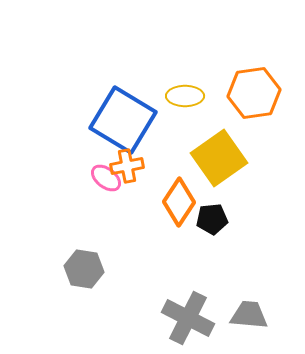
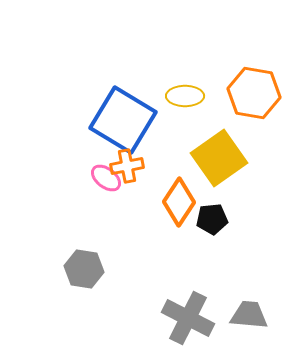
orange hexagon: rotated 18 degrees clockwise
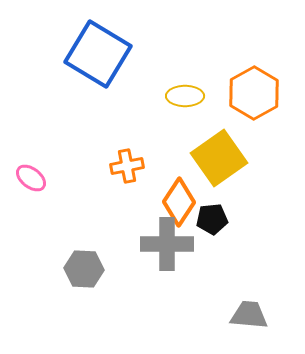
orange hexagon: rotated 21 degrees clockwise
blue square: moved 25 px left, 66 px up
pink ellipse: moved 75 px left
gray hexagon: rotated 6 degrees counterclockwise
gray cross: moved 21 px left, 74 px up; rotated 27 degrees counterclockwise
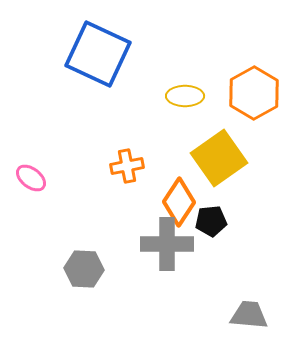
blue square: rotated 6 degrees counterclockwise
black pentagon: moved 1 px left, 2 px down
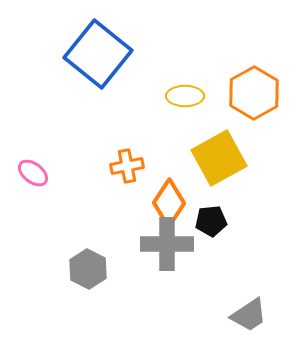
blue square: rotated 14 degrees clockwise
yellow square: rotated 6 degrees clockwise
pink ellipse: moved 2 px right, 5 px up
orange diamond: moved 10 px left, 1 px down
gray hexagon: moved 4 px right; rotated 24 degrees clockwise
gray trapezoid: rotated 141 degrees clockwise
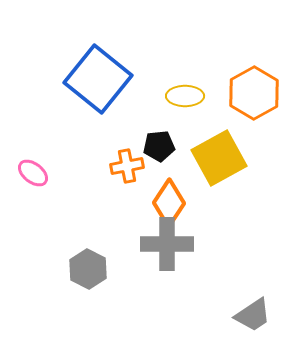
blue square: moved 25 px down
black pentagon: moved 52 px left, 75 px up
gray trapezoid: moved 4 px right
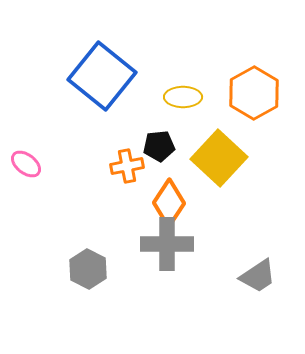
blue square: moved 4 px right, 3 px up
yellow ellipse: moved 2 px left, 1 px down
yellow square: rotated 18 degrees counterclockwise
pink ellipse: moved 7 px left, 9 px up
gray trapezoid: moved 5 px right, 39 px up
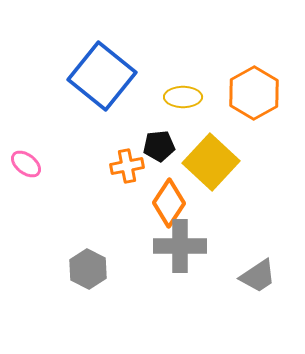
yellow square: moved 8 px left, 4 px down
gray cross: moved 13 px right, 2 px down
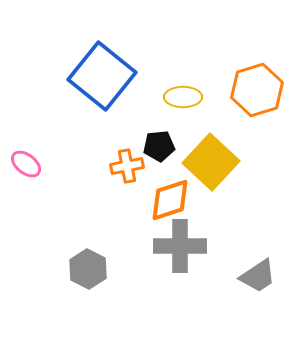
orange hexagon: moved 3 px right, 3 px up; rotated 12 degrees clockwise
orange diamond: moved 1 px right, 3 px up; rotated 39 degrees clockwise
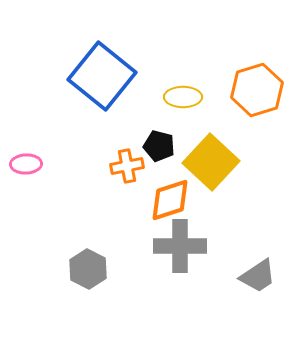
black pentagon: rotated 20 degrees clockwise
pink ellipse: rotated 40 degrees counterclockwise
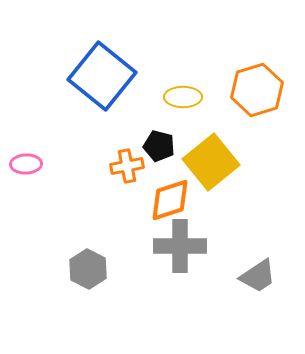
yellow square: rotated 8 degrees clockwise
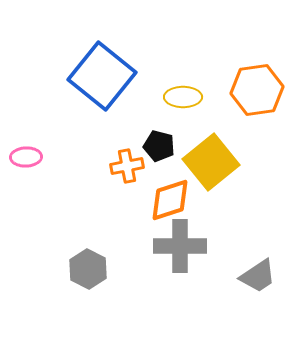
orange hexagon: rotated 9 degrees clockwise
pink ellipse: moved 7 px up
